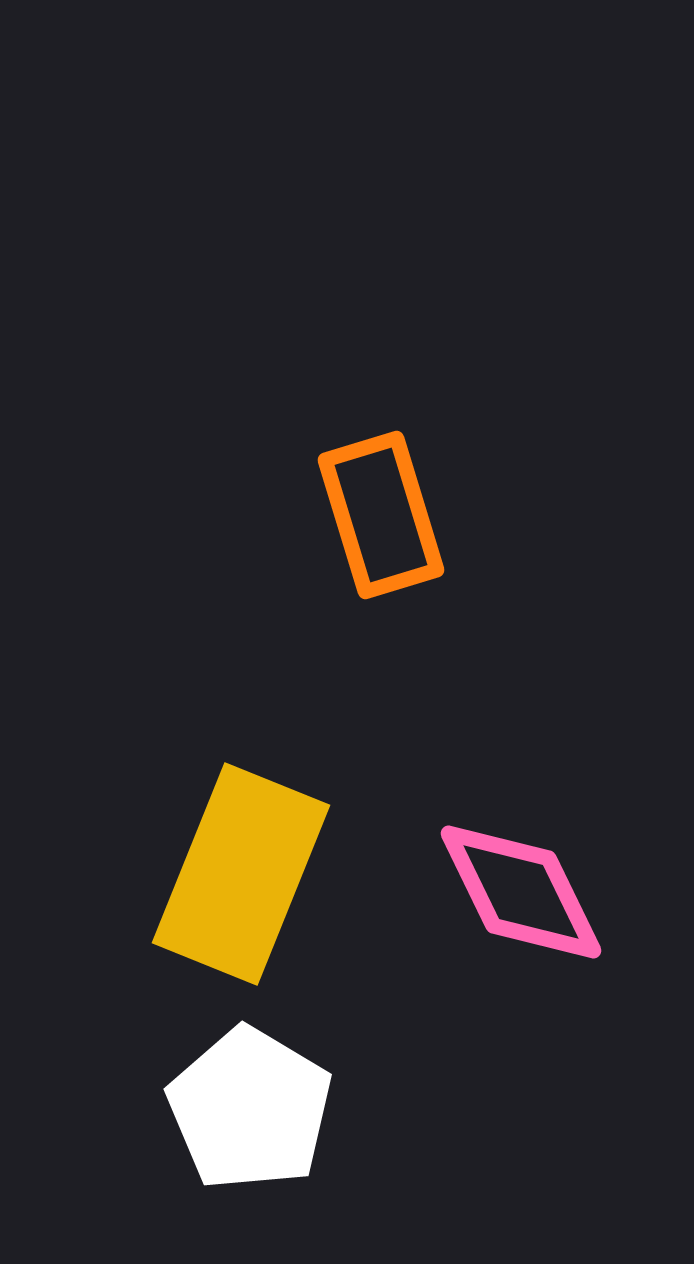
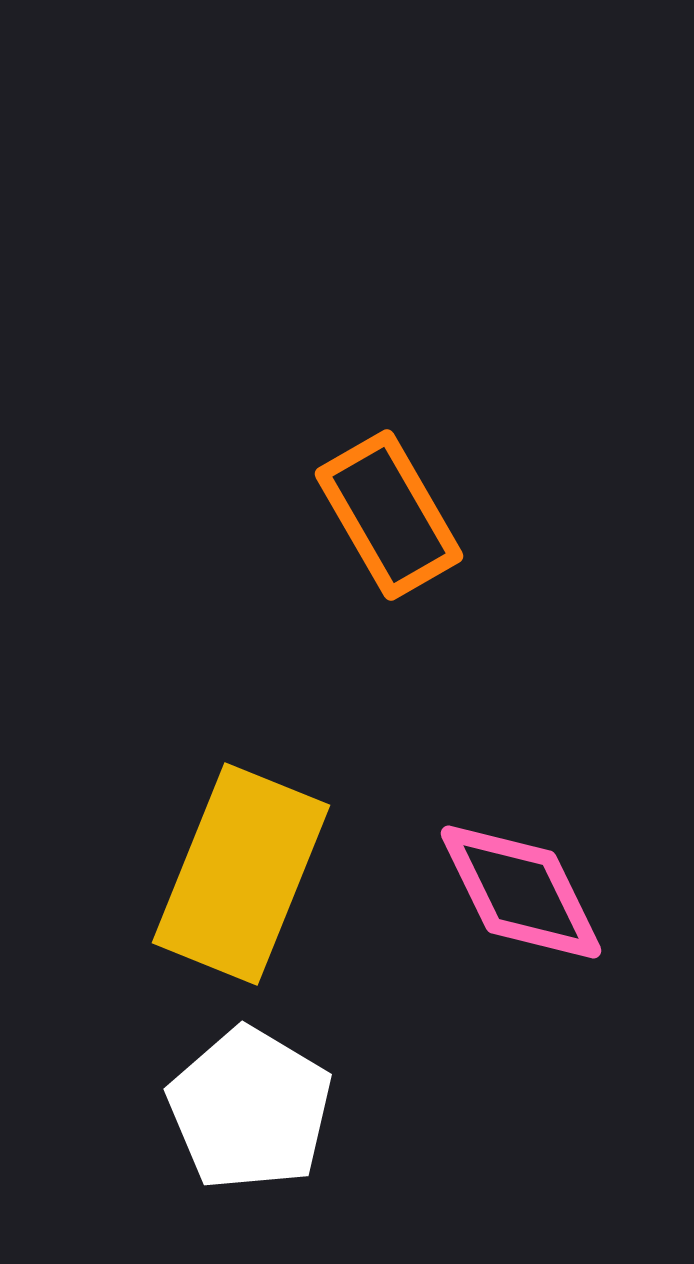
orange rectangle: moved 8 px right; rotated 13 degrees counterclockwise
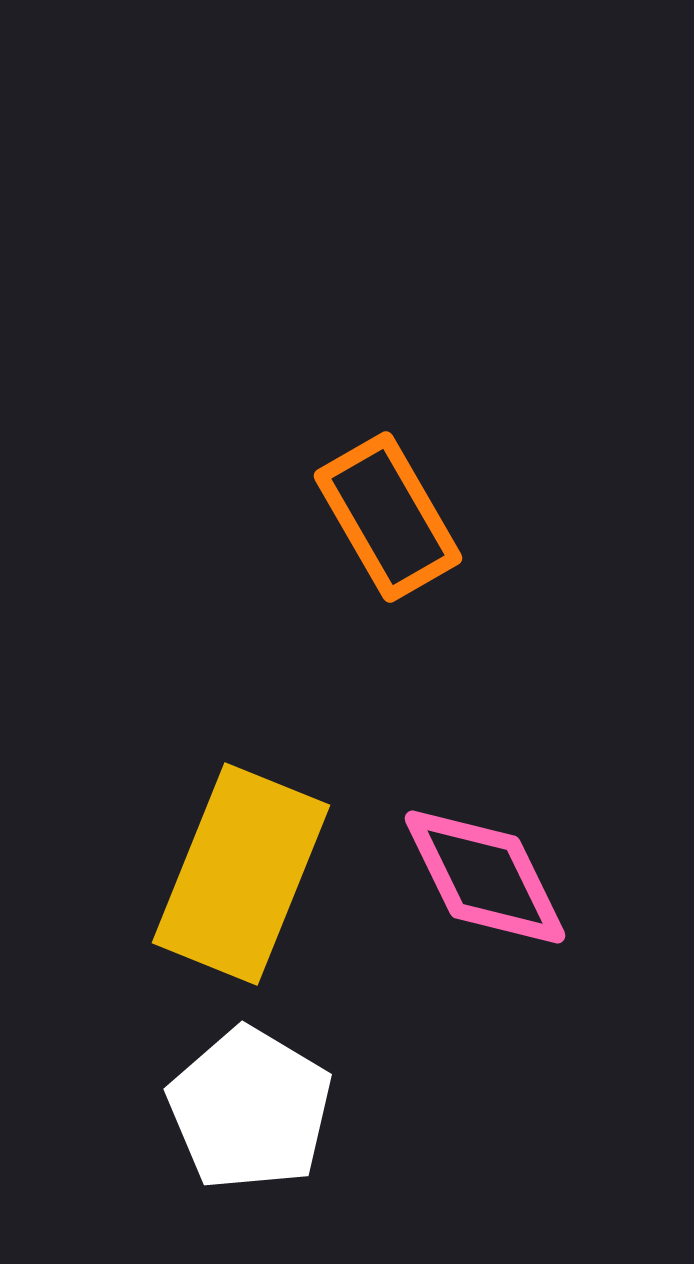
orange rectangle: moved 1 px left, 2 px down
pink diamond: moved 36 px left, 15 px up
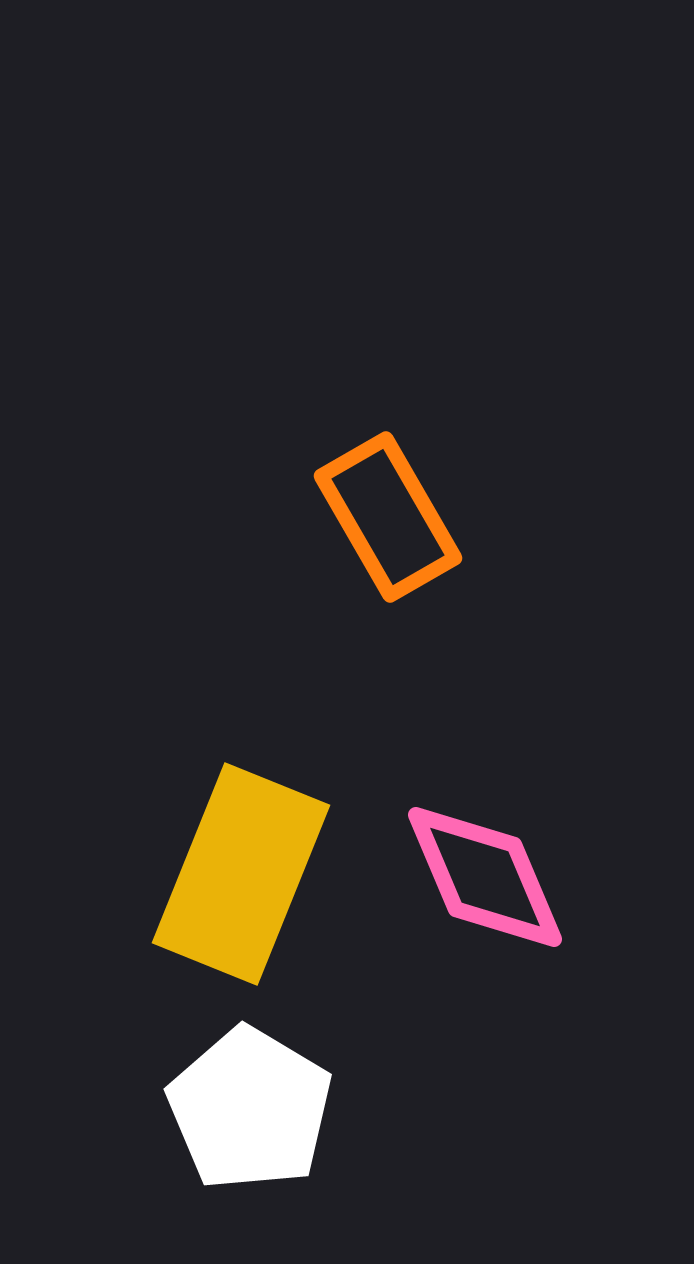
pink diamond: rotated 3 degrees clockwise
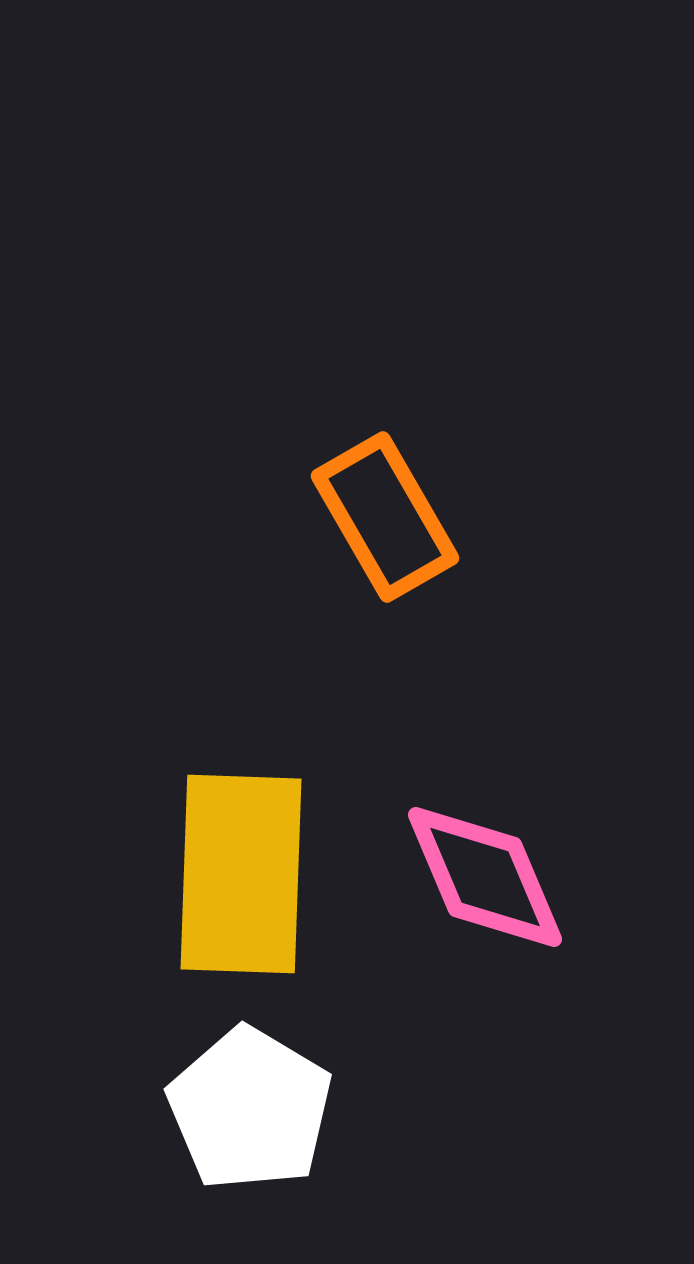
orange rectangle: moved 3 px left
yellow rectangle: rotated 20 degrees counterclockwise
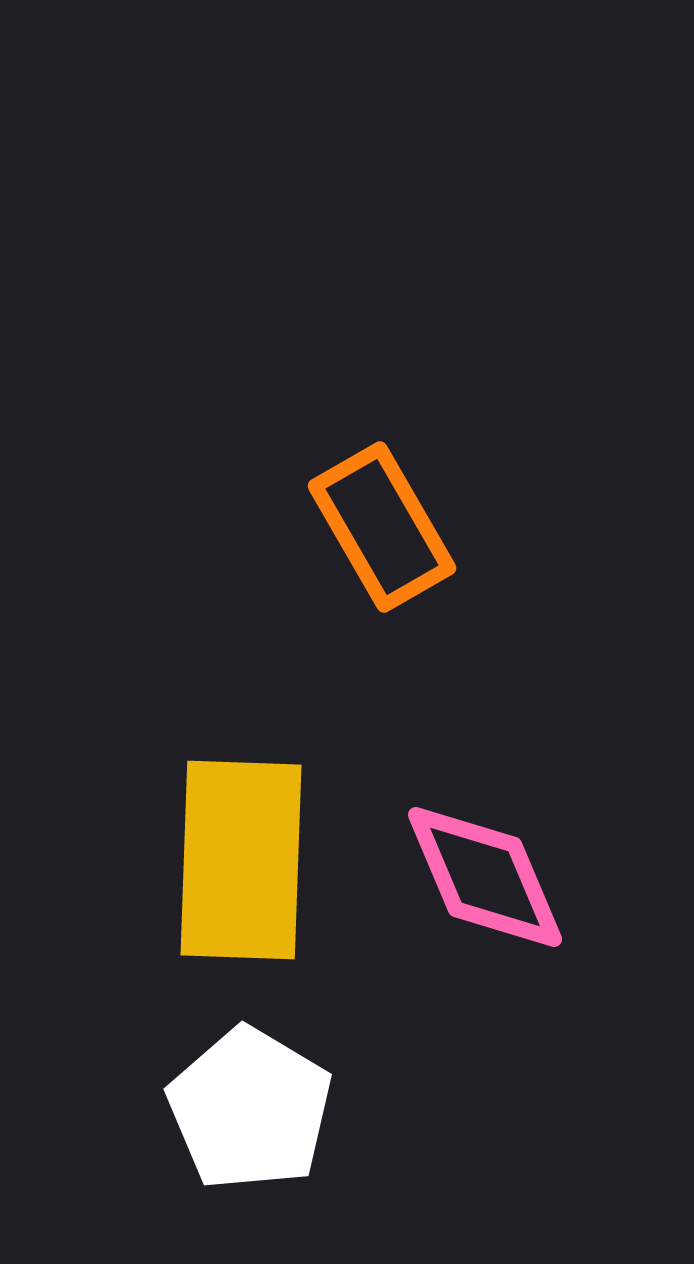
orange rectangle: moved 3 px left, 10 px down
yellow rectangle: moved 14 px up
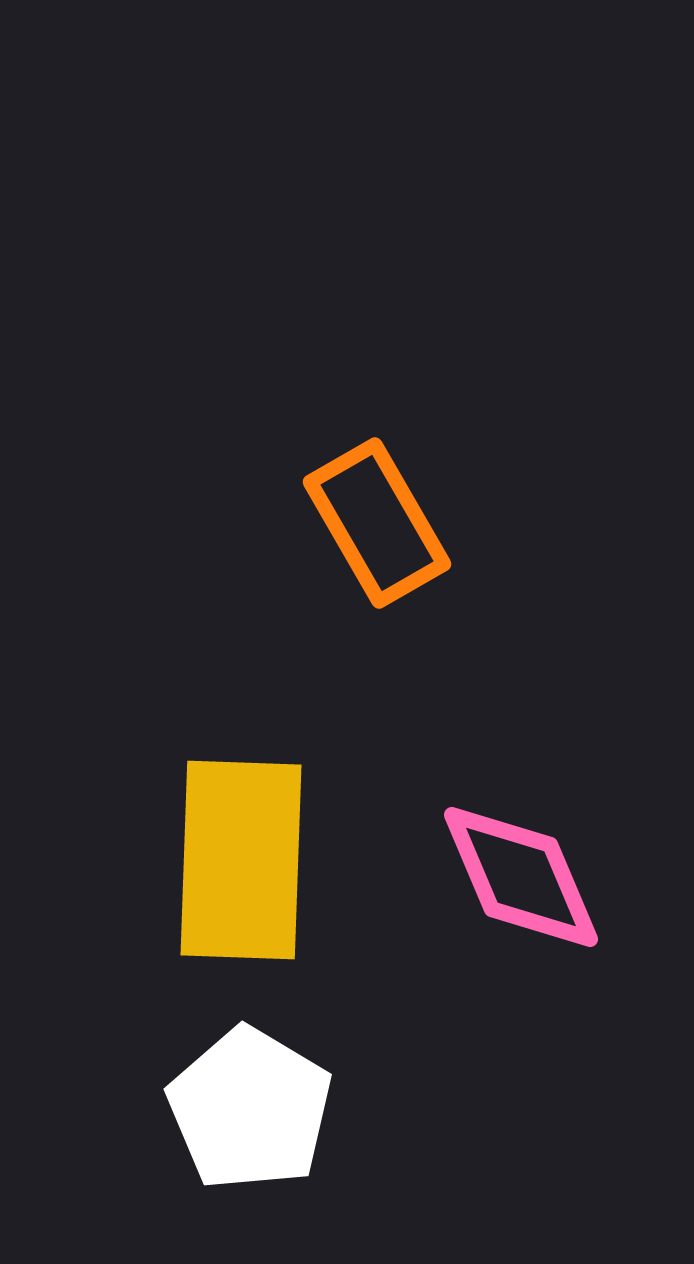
orange rectangle: moved 5 px left, 4 px up
pink diamond: moved 36 px right
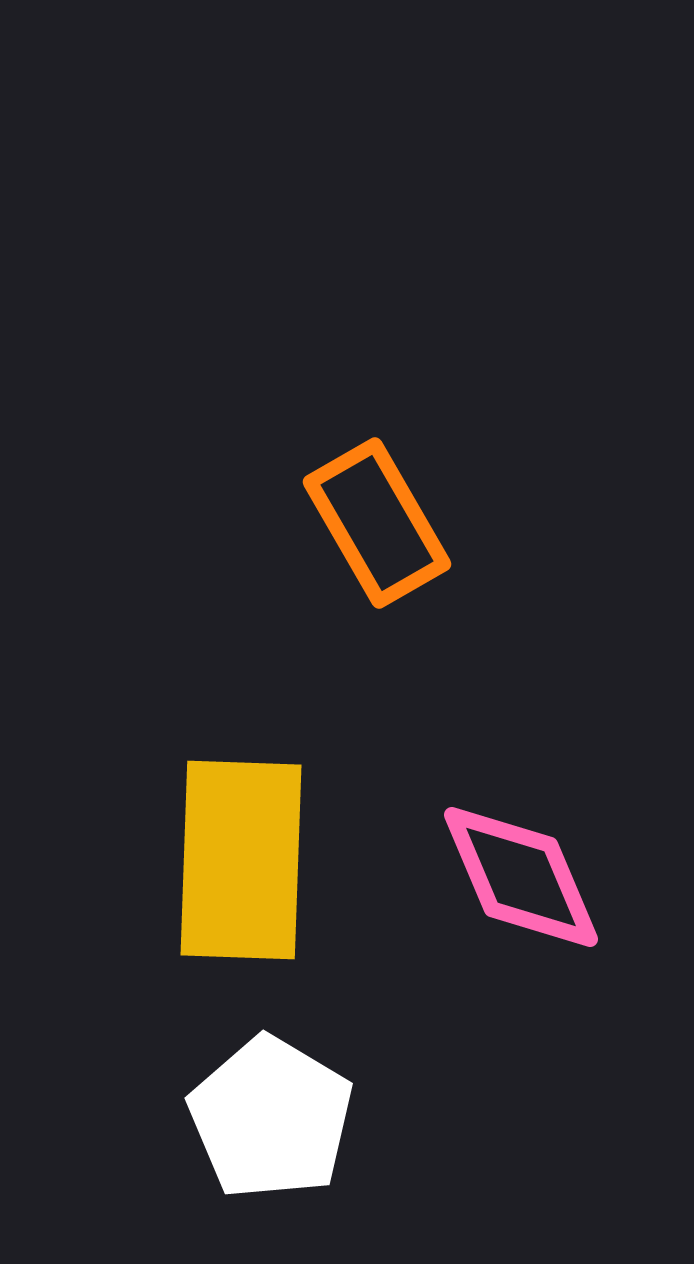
white pentagon: moved 21 px right, 9 px down
